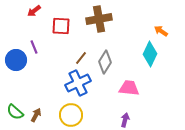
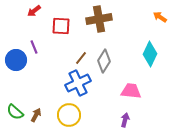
orange arrow: moved 1 px left, 14 px up
gray diamond: moved 1 px left, 1 px up
pink trapezoid: moved 2 px right, 3 px down
yellow circle: moved 2 px left
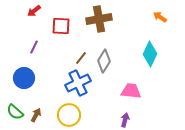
purple line: rotated 48 degrees clockwise
blue circle: moved 8 px right, 18 px down
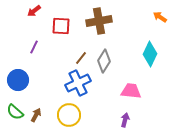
brown cross: moved 2 px down
blue circle: moved 6 px left, 2 px down
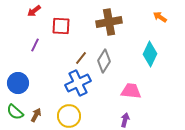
brown cross: moved 10 px right, 1 px down
purple line: moved 1 px right, 2 px up
blue circle: moved 3 px down
yellow circle: moved 1 px down
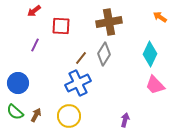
gray diamond: moved 7 px up
pink trapezoid: moved 24 px right, 6 px up; rotated 140 degrees counterclockwise
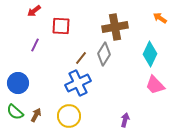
orange arrow: moved 1 px down
brown cross: moved 6 px right, 5 px down
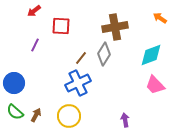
cyan diamond: moved 1 px right, 1 px down; rotated 45 degrees clockwise
blue circle: moved 4 px left
purple arrow: rotated 24 degrees counterclockwise
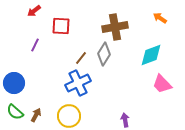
pink trapezoid: moved 7 px right, 1 px up
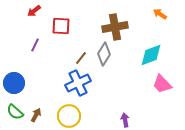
orange arrow: moved 4 px up
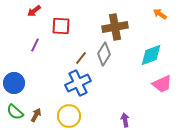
pink trapezoid: rotated 70 degrees counterclockwise
